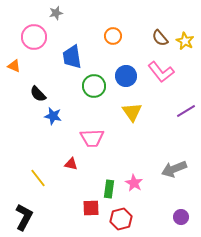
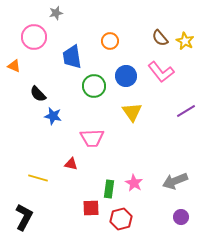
orange circle: moved 3 px left, 5 px down
gray arrow: moved 1 px right, 12 px down
yellow line: rotated 36 degrees counterclockwise
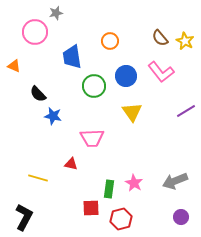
pink circle: moved 1 px right, 5 px up
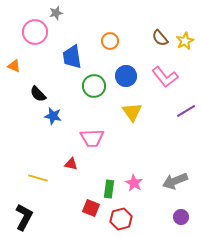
yellow star: rotated 18 degrees clockwise
pink L-shape: moved 4 px right, 5 px down
red square: rotated 24 degrees clockwise
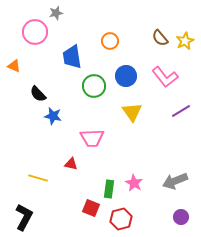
purple line: moved 5 px left
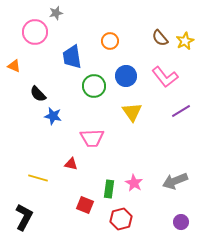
red square: moved 6 px left, 3 px up
purple circle: moved 5 px down
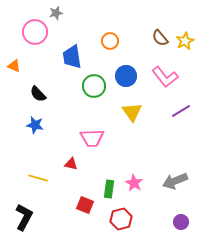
blue star: moved 18 px left, 9 px down
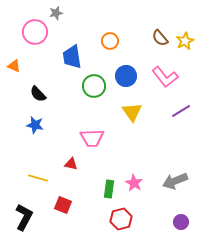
red square: moved 22 px left
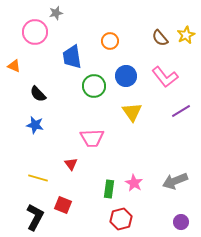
yellow star: moved 1 px right, 6 px up
red triangle: rotated 40 degrees clockwise
black L-shape: moved 11 px right
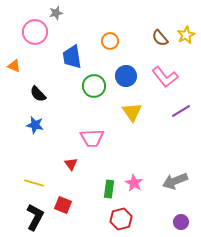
yellow line: moved 4 px left, 5 px down
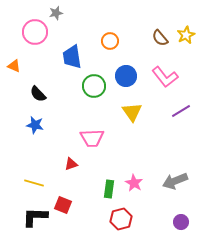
red triangle: rotated 48 degrees clockwise
black L-shape: rotated 116 degrees counterclockwise
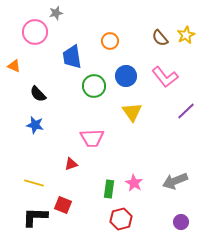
purple line: moved 5 px right; rotated 12 degrees counterclockwise
